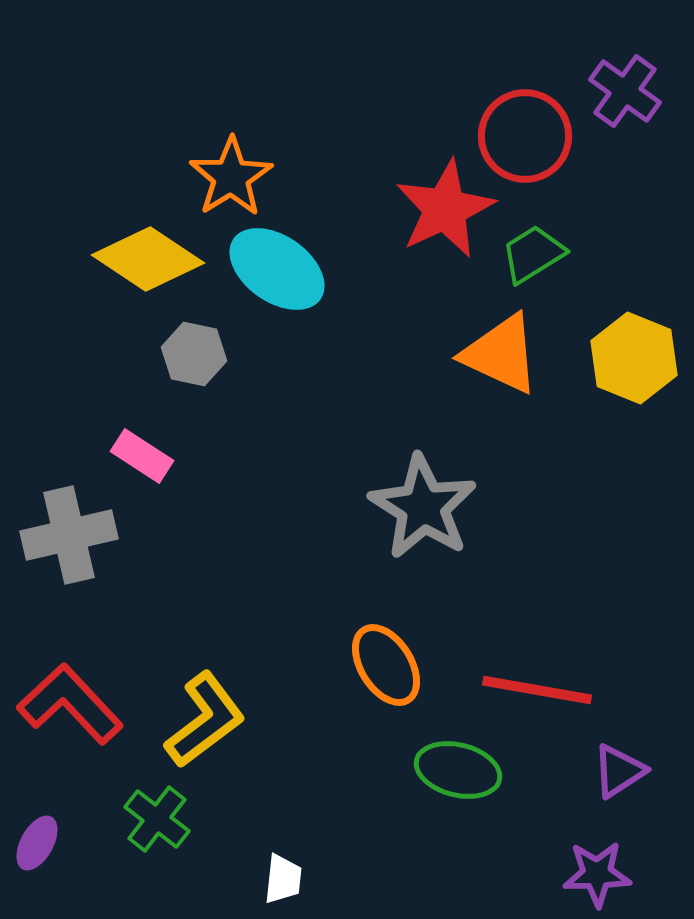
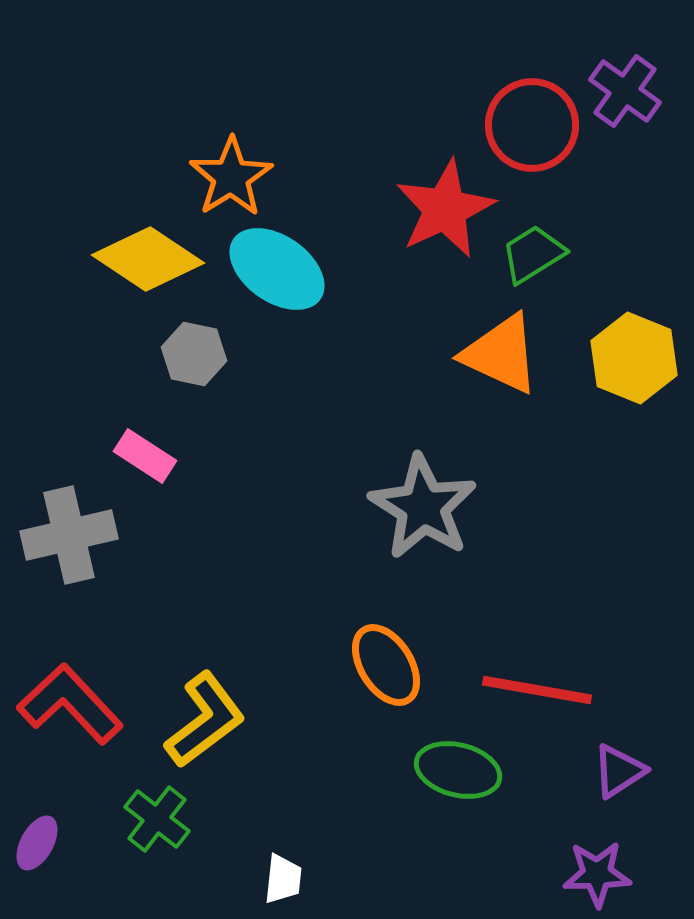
red circle: moved 7 px right, 11 px up
pink rectangle: moved 3 px right
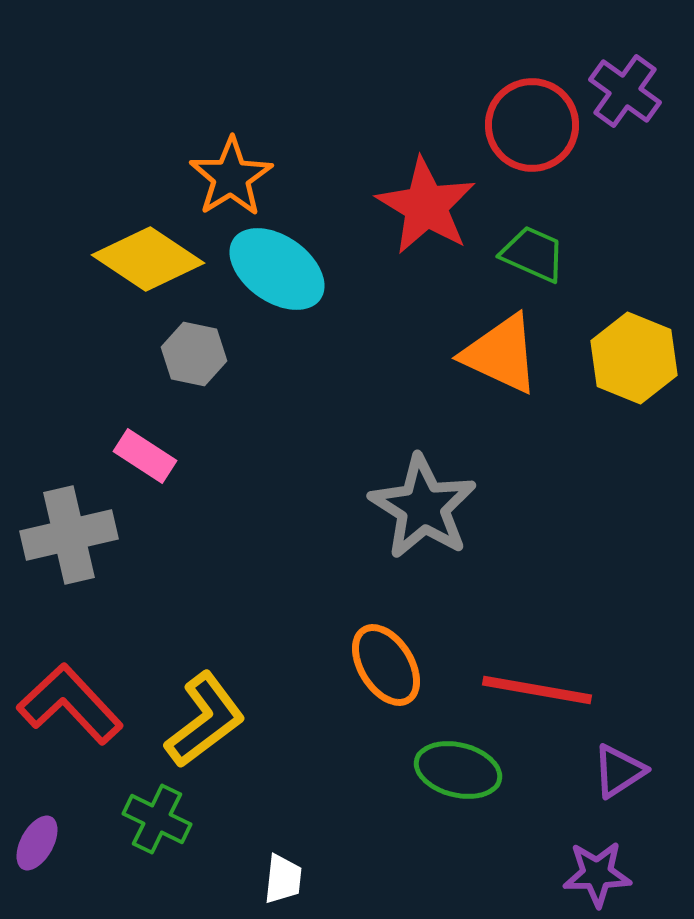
red star: moved 19 px left, 3 px up; rotated 16 degrees counterclockwise
green trapezoid: rotated 56 degrees clockwise
green cross: rotated 12 degrees counterclockwise
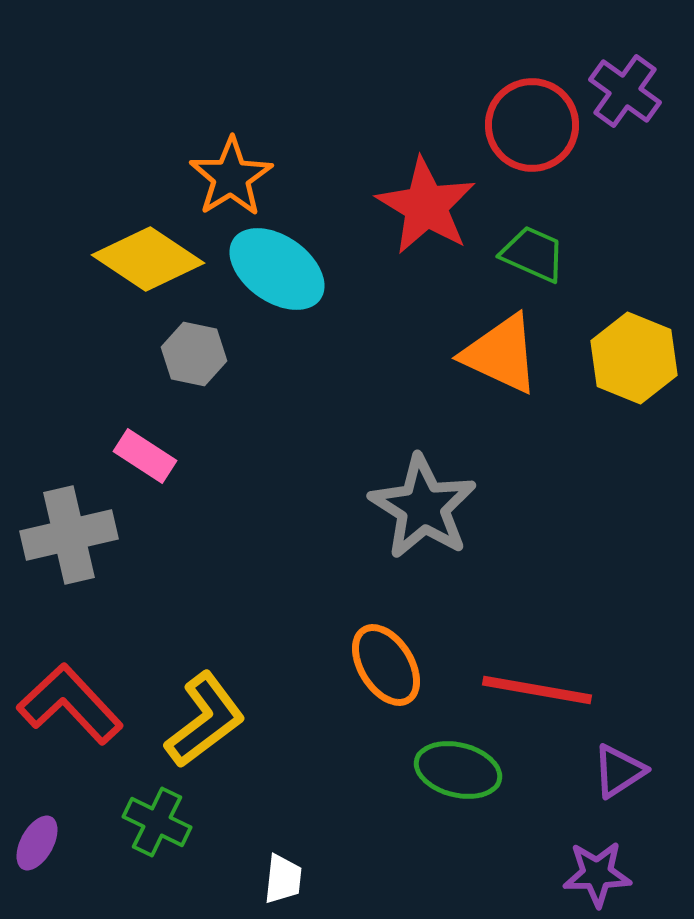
green cross: moved 3 px down
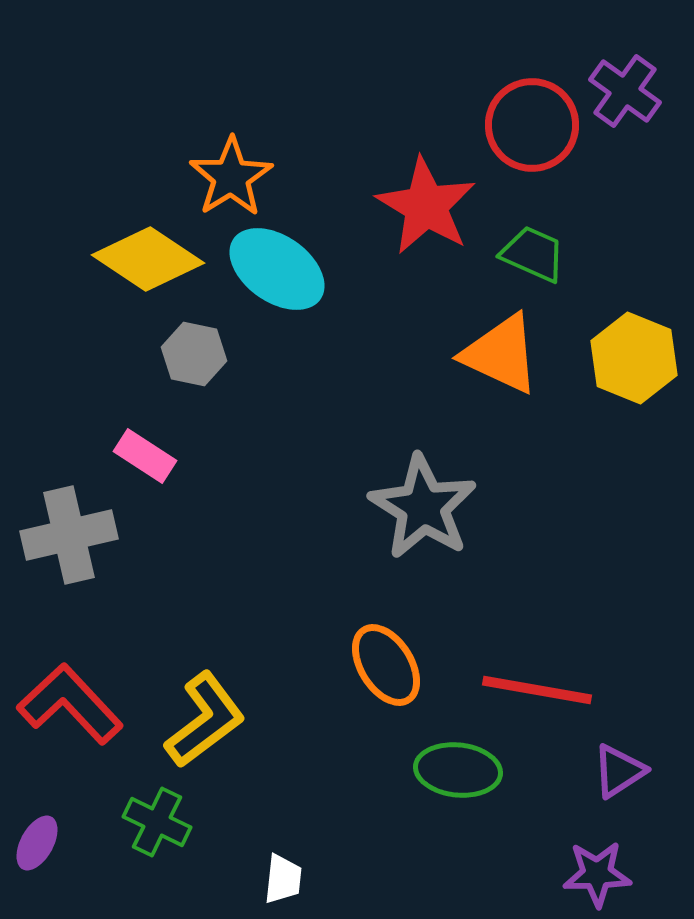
green ellipse: rotated 8 degrees counterclockwise
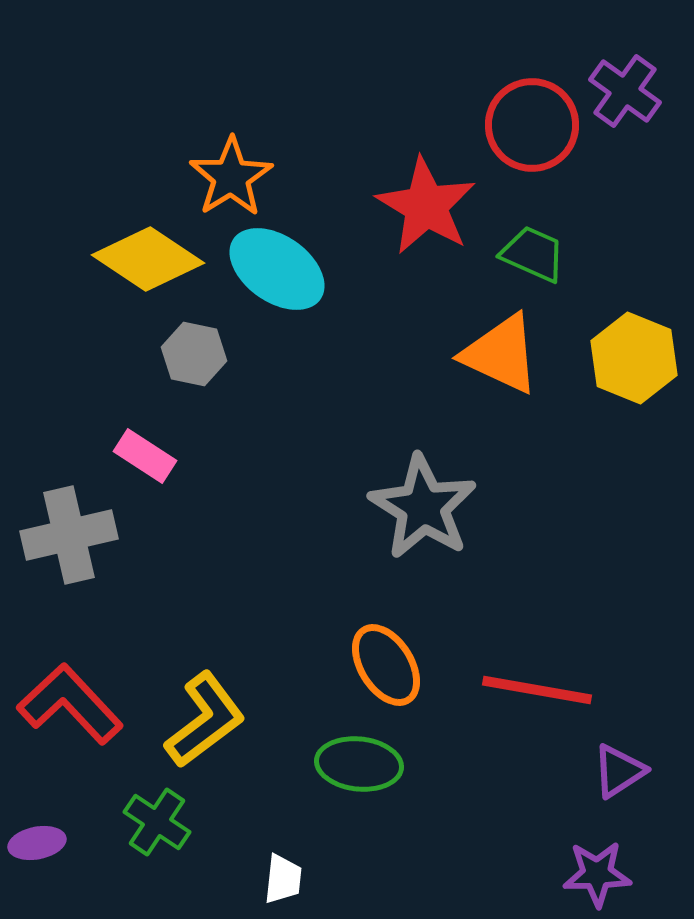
green ellipse: moved 99 px left, 6 px up
green cross: rotated 8 degrees clockwise
purple ellipse: rotated 50 degrees clockwise
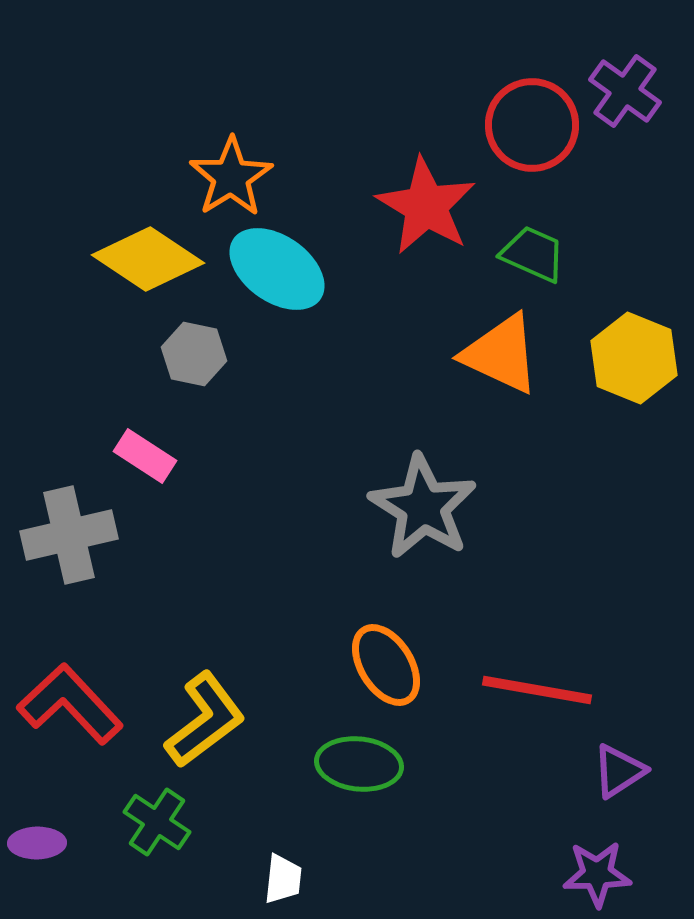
purple ellipse: rotated 10 degrees clockwise
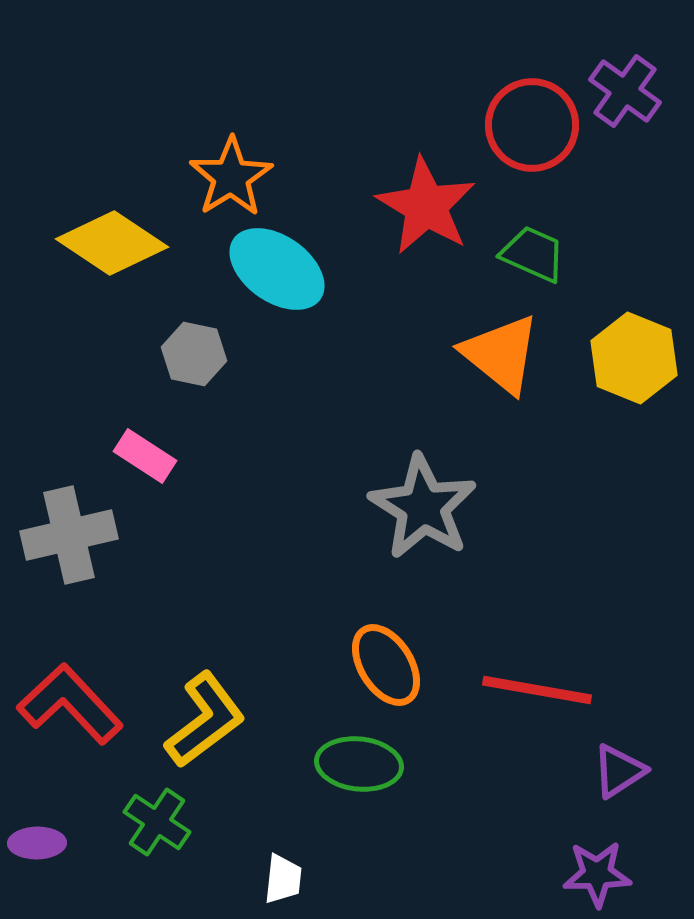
yellow diamond: moved 36 px left, 16 px up
orange triangle: rotated 14 degrees clockwise
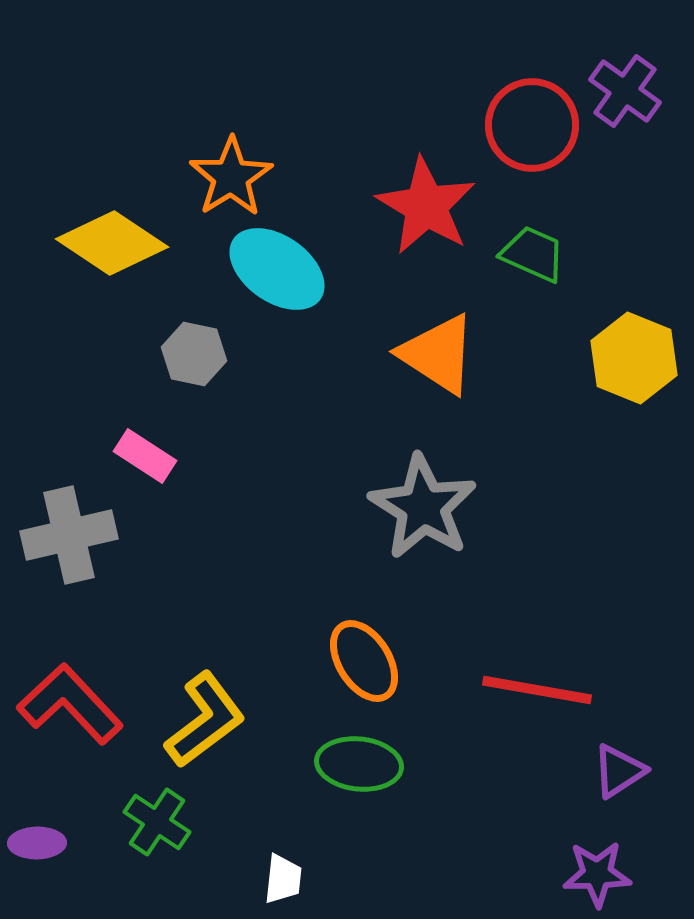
orange triangle: moved 63 px left; rotated 6 degrees counterclockwise
orange ellipse: moved 22 px left, 4 px up
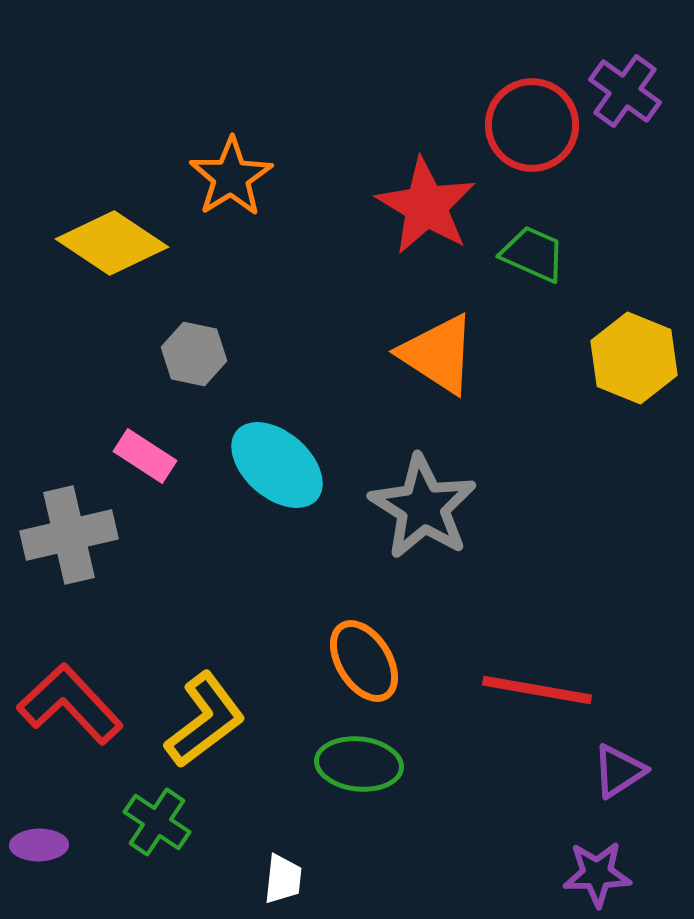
cyan ellipse: moved 196 px down; rotated 6 degrees clockwise
purple ellipse: moved 2 px right, 2 px down
